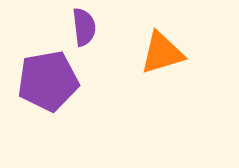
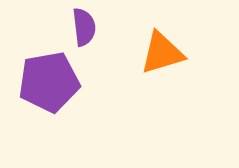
purple pentagon: moved 1 px right, 1 px down
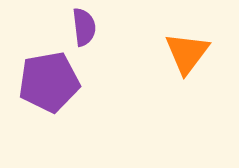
orange triangle: moved 25 px right; rotated 36 degrees counterclockwise
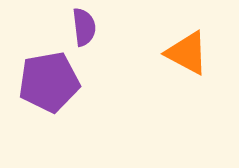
orange triangle: rotated 39 degrees counterclockwise
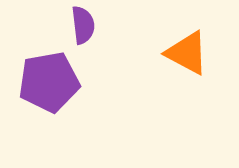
purple semicircle: moved 1 px left, 2 px up
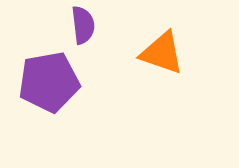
orange triangle: moved 25 px left; rotated 9 degrees counterclockwise
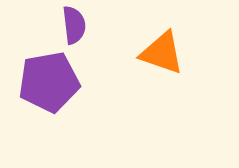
purple semicircle: moved 9 px left
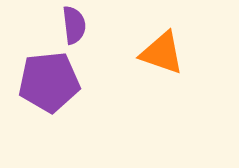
purple pentagon: rotated 4 degrees clockwise
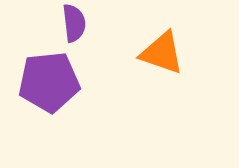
purple semicircle: moved 2 px up
